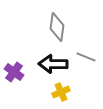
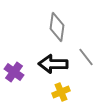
gray line: rotated 30 degrees clockwise
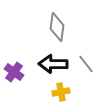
gray line: moved 7 px down
yellow cross: rotated 12 degrees clockwise
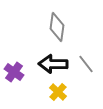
yellow cross: moved 3 px left; rotated 36 degrees counterclockwise
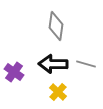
gray diamond: moved 1 px left, 1 px up
gray line: rotated 36 degrees counterclockwise
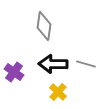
gray diamond: moved 12 px left
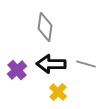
gray diamond: moved 1 px right, 1 px down
black arrow: moved 2 px left
purple cross: moved 3 px right, 2 px up; rotated 12 degrees clockwise
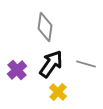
black arrow: rotated 124 degrees clockwise
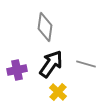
purple cross: rotated 30 degrees clockwise
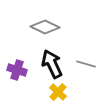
gray diamond: rotated 72 degrees counterclockwise
black arrow: moved 1 px right; rotated 60 degrees counterclockwise
purple cross: rotated 30 degrees clockwise
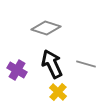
gray diamond: moved 1 px right, 1 px down; rotated 8 degrees counterclockwise
purple cross: rotated 12 degrees clockwise
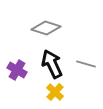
yellow cross: moved 3 px left
